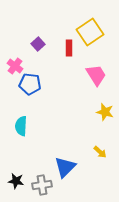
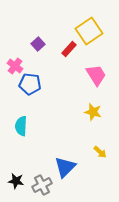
yellow square: moved 1 px left, 1 px up
red rectangle: moved 1 px down; rotated 42 degrees clockwise
yellow star: moved 12 px left
gray cross: rotated 18 degrees counterclockwise
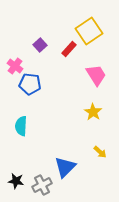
purple square: moved 2 px right, 1 px down
yellow star: rotated 18 degrees clockwise
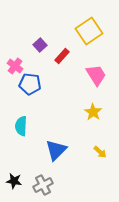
red rectangle: moved 7 px left, 7 px down
blue triangle: moved 9 px left, 17 px up
black star: moved 2 px left
gray cross: moved 1 px right
